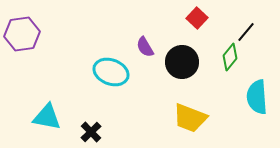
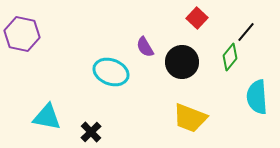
purple hexagon: rotated 20 degrees clockwise
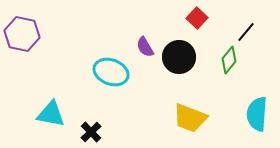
green diamond: moved 1 px left, 3 px down
black circle: moved 3 px left, 5 px up
cyan semicircle: moved 17 px down; rotated 8 degrees clockwise
cyan triangle: moved 4 px right, 3 px up
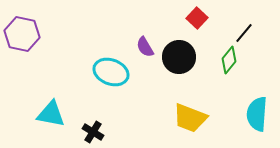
black line: moved 2 px left, 1 px down
black cross: moved 2 px right; rotated 15 degrees counterclockwise
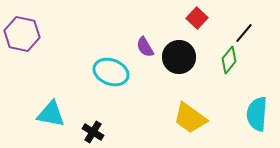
yellow trapezoid: rotated 15 degrees clockwise
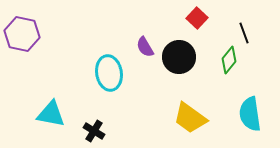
black line: rotated 60 degrees counterclockwise
cyan ellipse: moved 2 px left, 1 px down; rotated 60 degrees clockwise
cyan semicircle: moved 7 px left; rotated 12 degrees counterclockwise
black cross: moved 1 px right, 1 px up
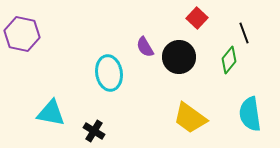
cyan triangle: moved 1 px up
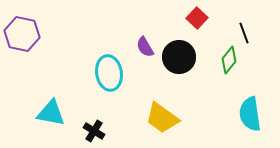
yellow trapezoid: moved 28 px left
